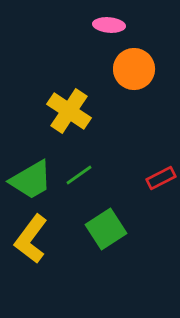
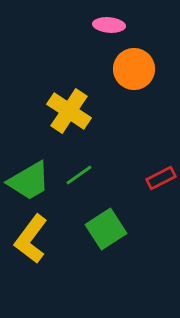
green trapezoid: moved 2 px left, 1 px down
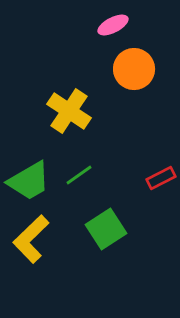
pink ellipse: moved 4 px right; rotated 32 degrees counterclockwise
yellow L-shape: rotated 9 degrees clockwise
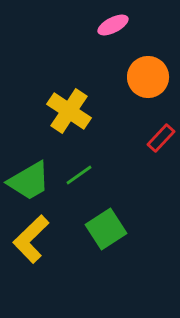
orange circle: moved 14 px right, 8 px down
red rectangle: moved 40 px up; rotated 20 degrees counterclockwise
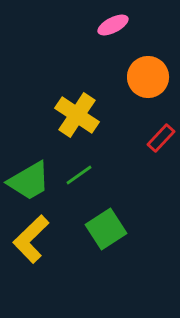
yellow cross: moved 8 px right, 4 px down
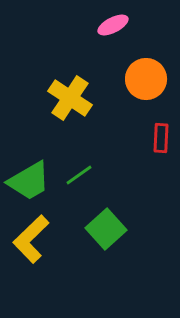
orange circle: moved 2 px left, 2 px down
yellow cross: moved 7 px left, 17 px up
red rectangle: rotated 40 degrees counterclockwise
green square: rotated 9 degrees counterclockwise
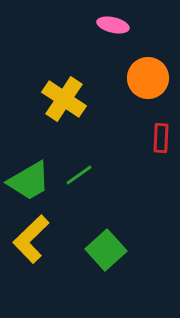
pink ellipse: rotated 40 degrees clockwise
orange circle: moved 2 px right, 1 px up
yellow cross: moved 6 px left, 1 px down
green square: moved 21 px down
